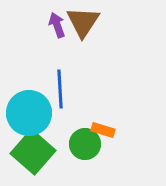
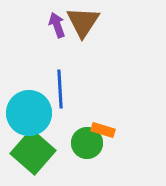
green circle: moved 2 px right, 1 px up
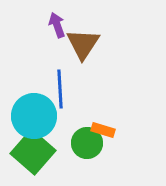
brown triangle: moved 22 px down
cyan circle: moved 5 px right, 3 px down
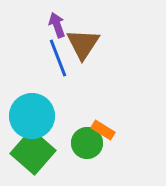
blue line: moved 2 px left, 31 px up; rotated 18 degrees counterclockwise
cyan circle: moved 2 px left
orange rectangle: rotated 15 degrees clockwise
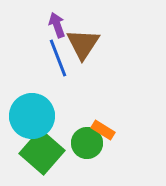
green square: moved 9 px right
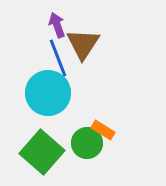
cyan circle: moved 16 px right, 23 px up
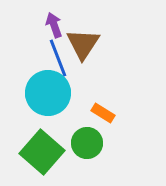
purple arrow: moved 3 px left
orange rectangle: moved 17 px up
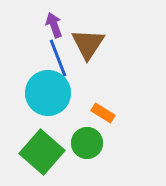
brown triangle: moved 5 px right
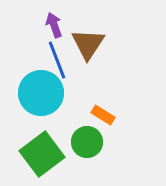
blue line: moved 1 px left, 2 px down
cyan circle: moved 7 px left
orange rectangle: moved 2 px down
green circle: moved 1 px up
green square: moved 2 px down; rotated 12 degrees clockwise
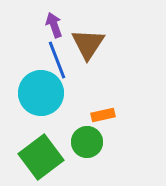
orange rectangle: rotated 45 degrees counterclockwise
green square: moved 1 px left, 3 px down
